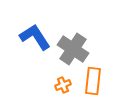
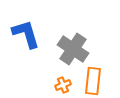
blue L-shape: moved 9 px left, 3 px up; rotated 16 degrees clockwise
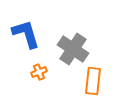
orange cross: moved 24 px left, 13 px up
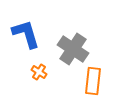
orange cross: rotated 35 degrees counterclockwise
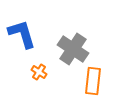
blue L-shape: moved 4 px left
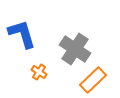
gray cross: moved 2 px right
orange rectangle: moved 1 px up; rotated 40 degrees clockwise
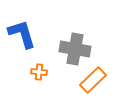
gray cross: rotated 24 degrees counterclockwise
orange cross: rotated 28 degrees counterclockwise
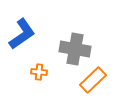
blue L-shape: rotated 72 degrees clockwise
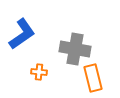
orange rectangle: moved 2 px up; rotated 60 degrees counterclockwise
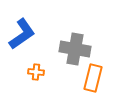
orange cross: moved 3 px left
orange rectangle: rotated 28 degrees clockwise
